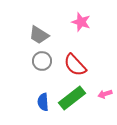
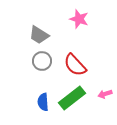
pink star: moved 2 px left, 3 px up
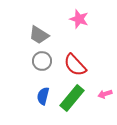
green rectangle: rotated 12 degrees counterclockwise
blue semicircle: moved 6 px up; rotated 18 degrees clockwise
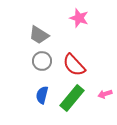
pink star: moved 1 px up
red semicircle: moved 1 px left
blue semicircle: moved 1 px left, 1 px up
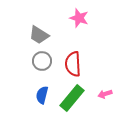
red semicircle: moved 1 px left, 1 px up; rotated 40 degrees clockwise
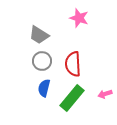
blue semicircle: moved 2 px right, 7 px up
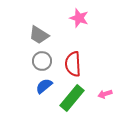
blue semicircle: moved 2 px up; rotated 36 degrees clockwise
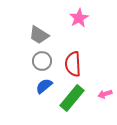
pink star: rotated 24 degrees clockwise
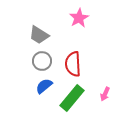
pink arrow: rotated 48 degrees counterclockwise
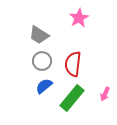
red semicircle: rotated 10 degrees clockwise
